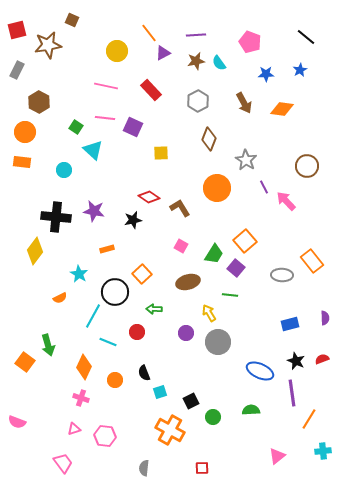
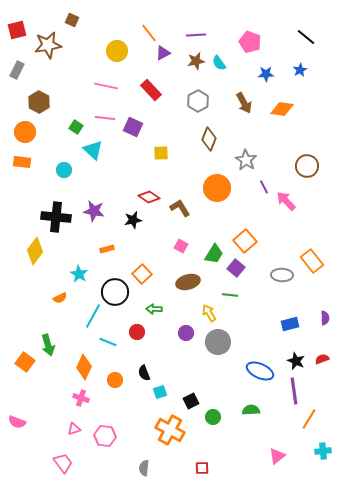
purple line at (292, 393): moved 2 px right, 2 px up
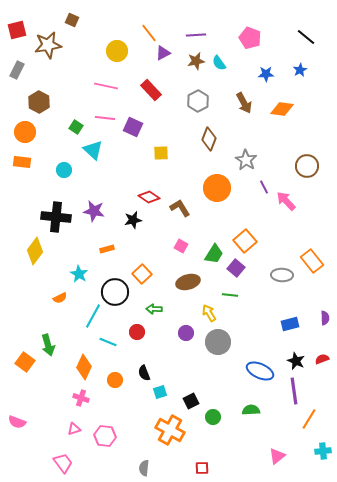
pink pentagon at (250, 42): moved 4 px up
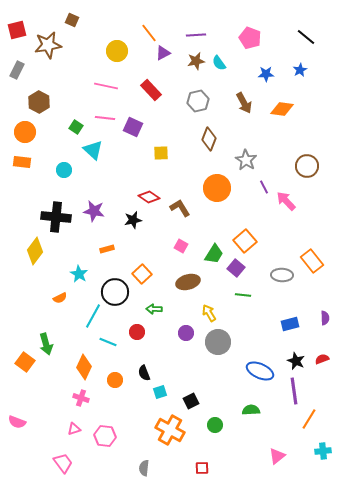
gray hexagon at (198, 101): rotated 15 degrees clockwise
green line at (230, 295): moved 13 px right
green arrow at (48, 345): moved 2 px left, 1 px up
green circle at (213, 417): moved 2 px right, 8 px down
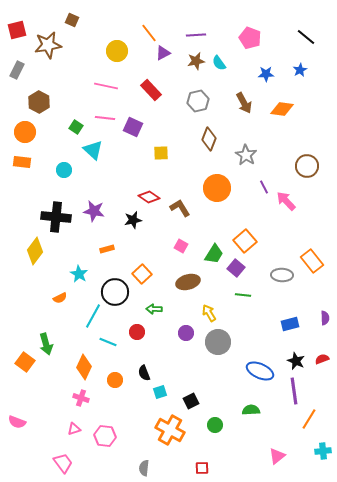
gray star at (246, 160): moved 5 px up
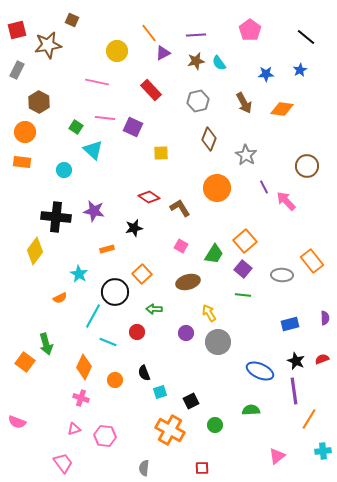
pink pentagon at (250, 38): moved 8 px up; rotated 15 degrees clockwise
pink line at (106, 86): moved 9 px left, 4 px up
black star at (133, 220): moved 1 px right, 8 px down
purple square at (236, 268): moved 7 px right, 1 px down
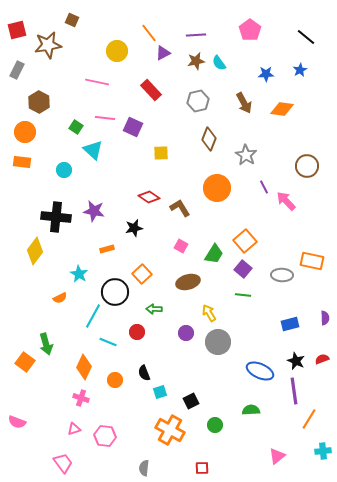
orange rectangle at (312, 261): rotated 40 degrees counterclockwise
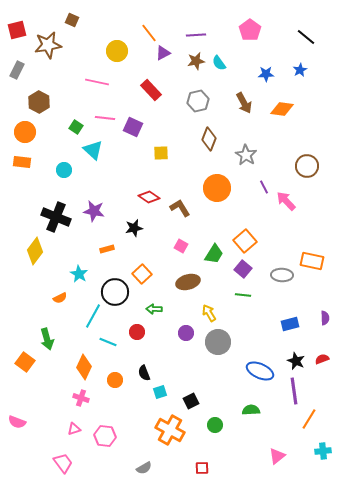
black cross at (56, 217): rotated 16 degrees clockwise
green arrow at (46, 344): moved 1 px right, 5 px up
gray semicircle at (144, 468): rotated 126 degrees counterclockwise
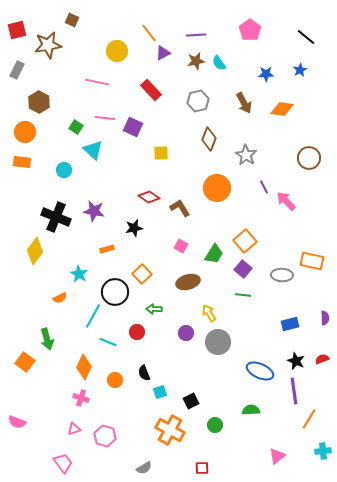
brown circle at (307, 166): moved 2 px right, 8 px up
pink hexagon at (105, 436): rotated 10 degrees clockwise
